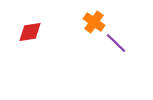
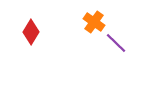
red diamond: moved 1 px right; rotated 50 degrees counterclockwise
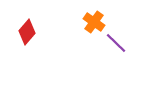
red diamond: moved 4 px left; rotated 10 degrees clockwise
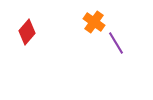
purple line: rotated 15 degrees clockwise
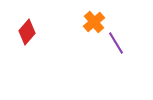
orange cross: rotated 15 degrees clockwise
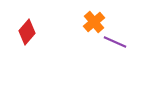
purple line: moved 1 px left, 1 px up; rotated 35 degrees counterclockwise
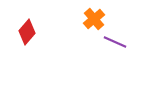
orange cross: moved 3 px up
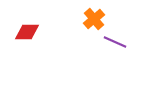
red diamond: rotated 50 degrees clockwise
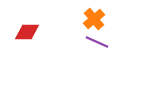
purple line: moved 18 px left
